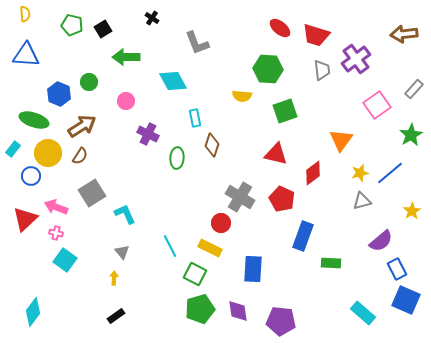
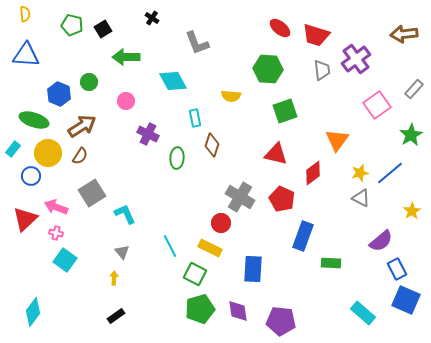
yellow semicircle at (242, 96): moved 11 px left
orange triangle at (341, 140): moved 4 px left
gray triangle at (362, 201): moved 1 px left, 3 px up; rotated 42 degrees clockwise
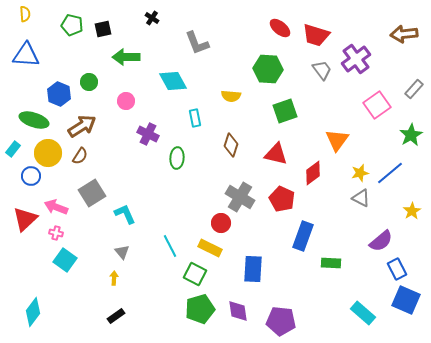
black square at (103, 29): rotated 18 degrees clockwise
gray trapezoid at (322, 70): rotated 30 degrees counterclockwise
brown diamond at (212, 145): moved 19 px right
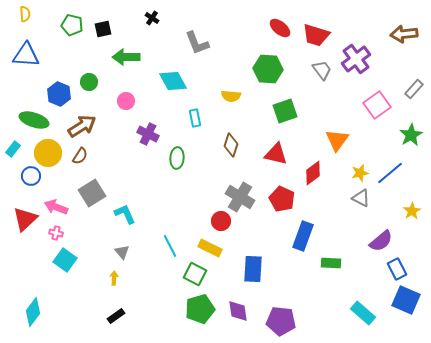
red circle at (221, 223): moved 2 px up
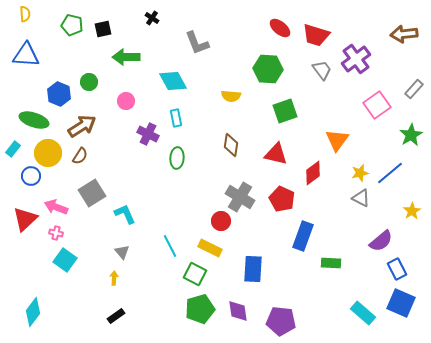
cyan rectangle at (195, 118): moved 19 px left
brown diamond at (231, 145): rotated 10 degrees counterclockwise
blue square at (406, 300): moved 5 px left, 3 px down
